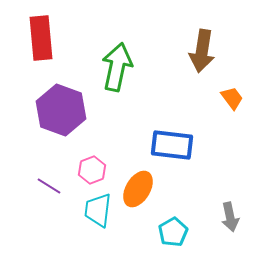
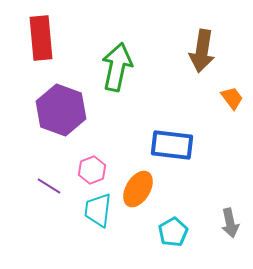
gray arrow: moved 6 px down
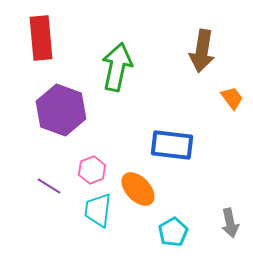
orange ellipse: rotated 75 degrees counterclockwise
